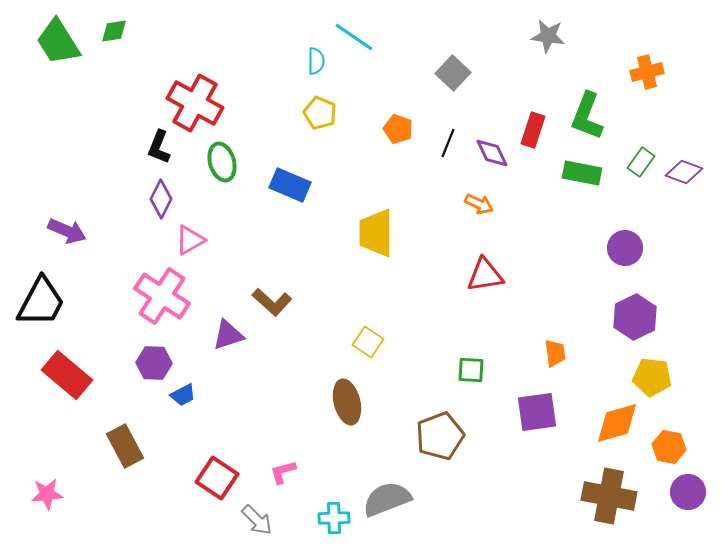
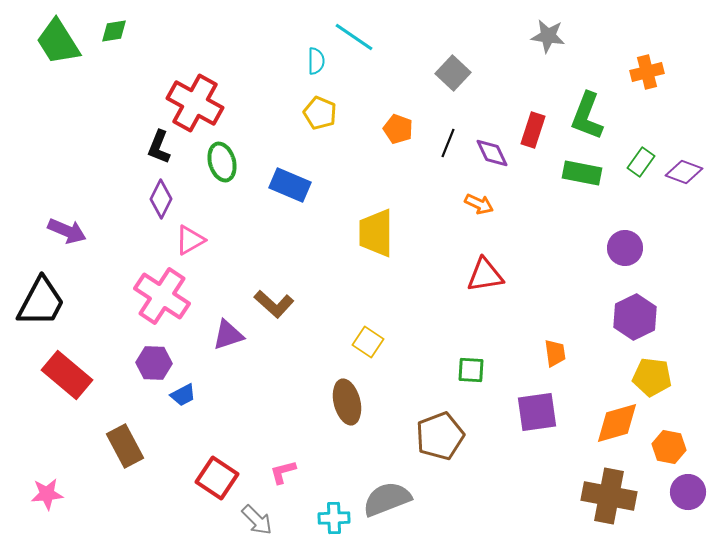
brown L-shape at (272, 302): moved 2 px right, 2 px down
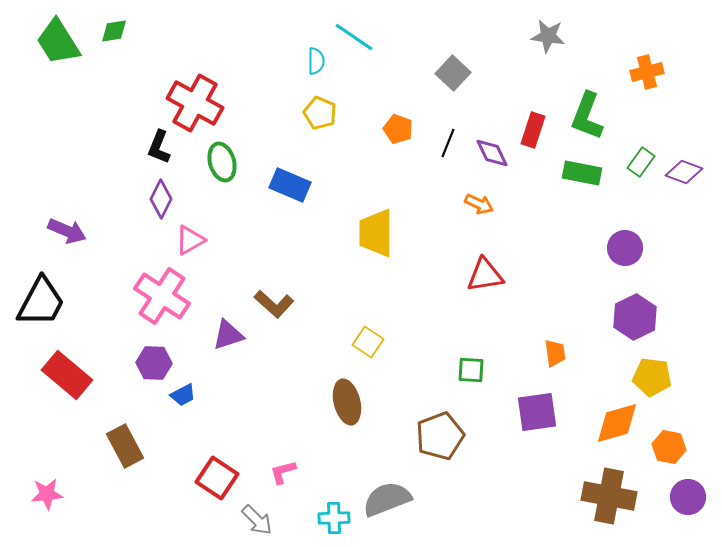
purple circle at (688, 492): moved 5 px down
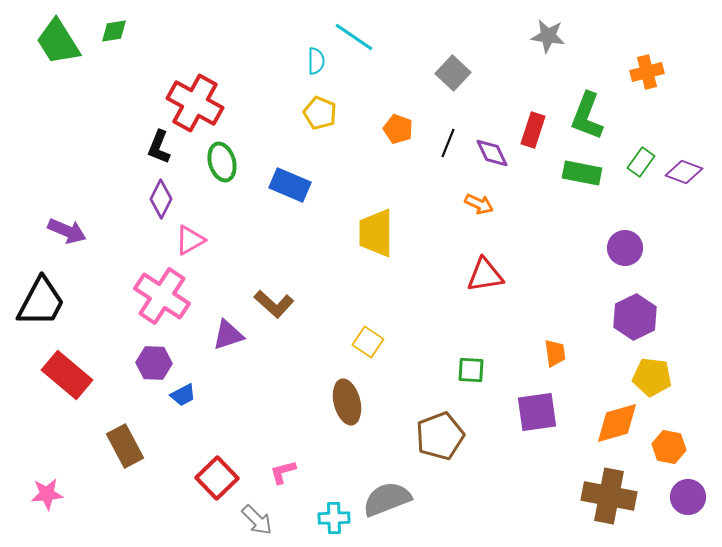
red square at (217, 478): rotated 12 degrees clockwise
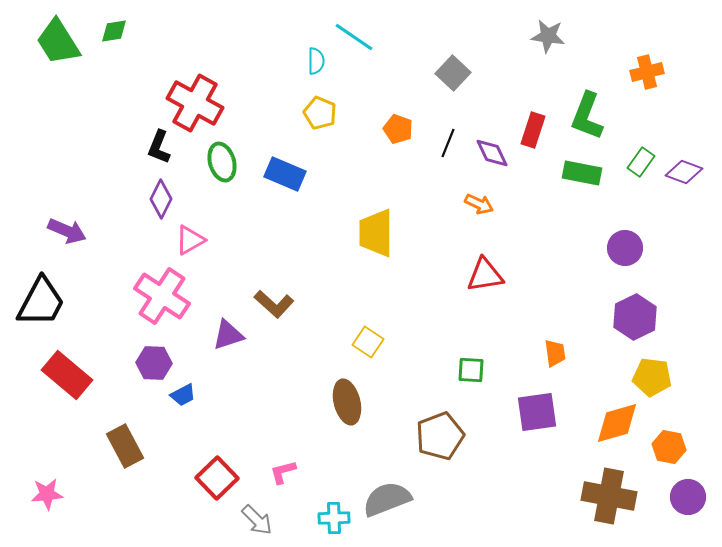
blue rectangle at (290, 185): moved 5 px left, 11 px up
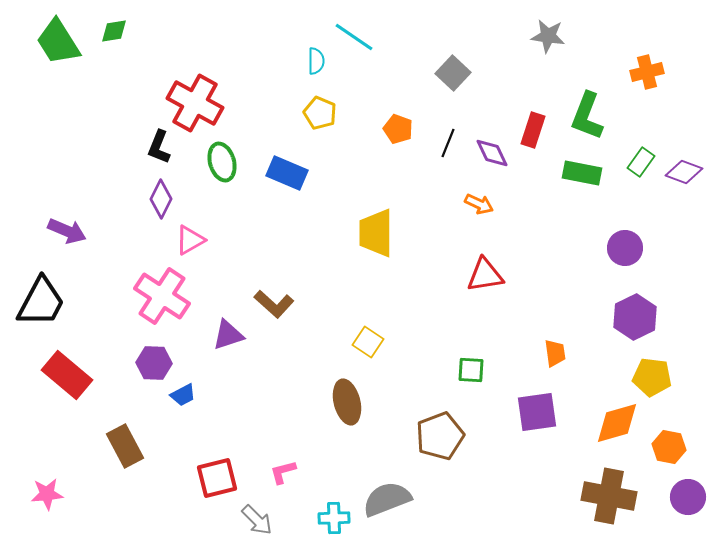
blue rectangle at (285, 174): moved 2 px right, 1 px up
red square at (217, 478): rotated 30 degrees clockwise
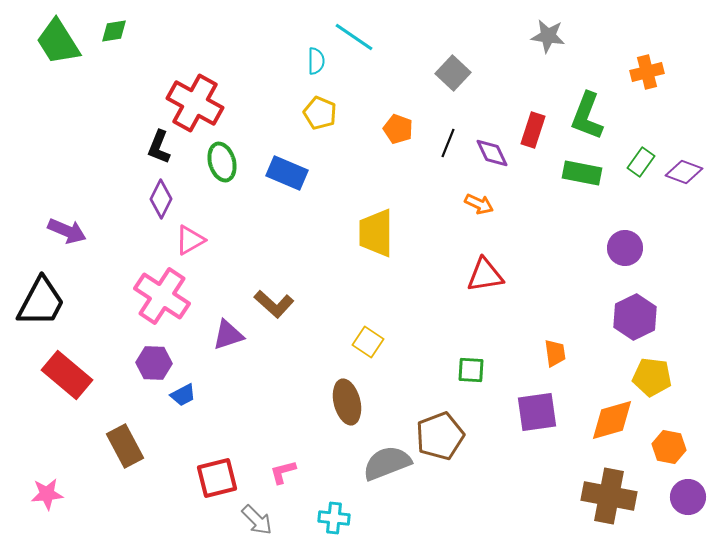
orange diamond at (617, 423): moved 5 px left, 3 px up
gray semicircle at (387, 499): moved 36 px up
cyan cross at (334, 518): rotated 8 degrees clockwise
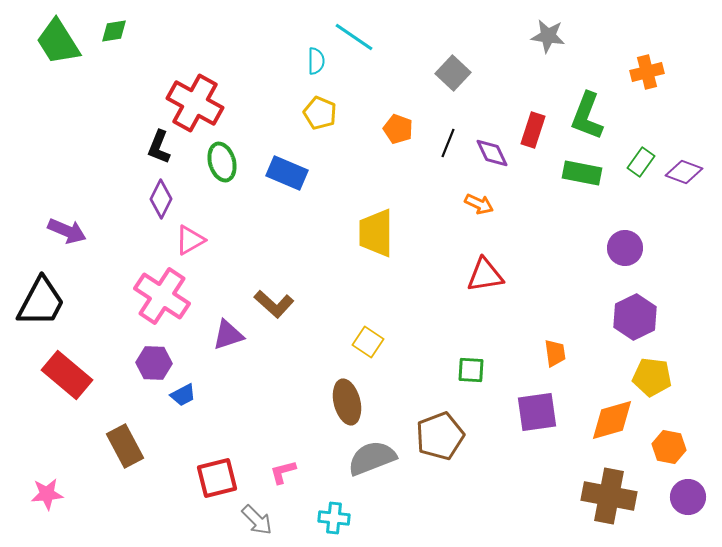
gray semicircle at (387, 463): moved 15 px left, 5 px up
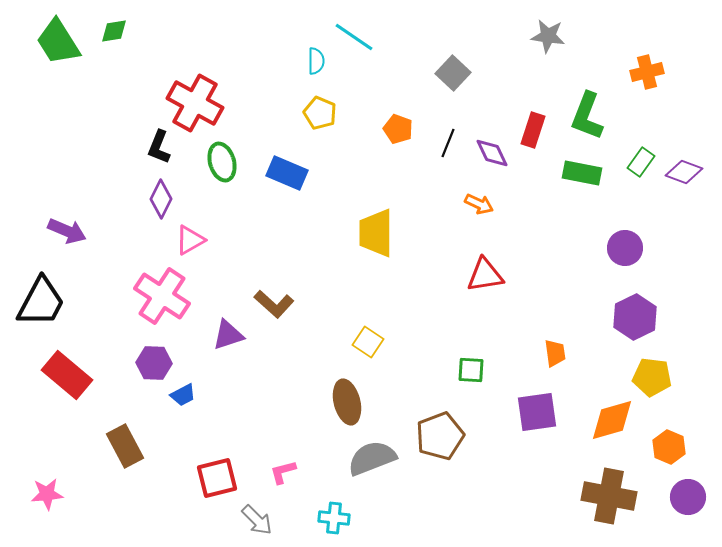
orange hexagon at (669, 447): rotated 12 degrees clockwise
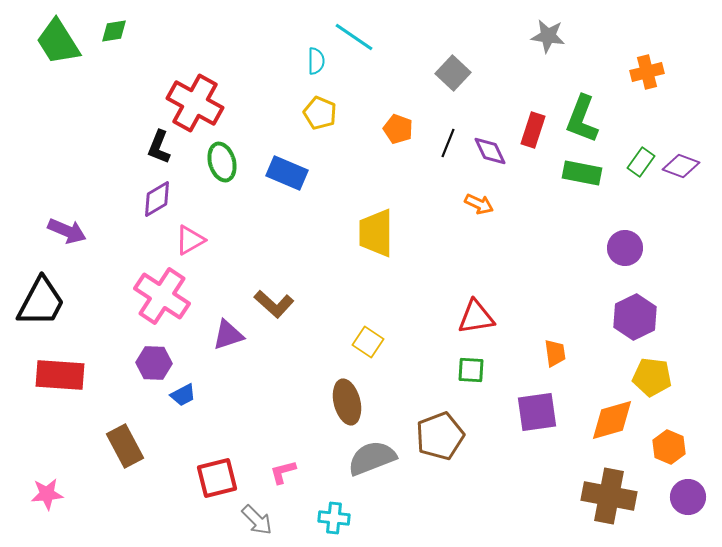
green L-shape at (587, 116): moved 5 px left, 3 px down
purple diamond at (492, 153): moved 2 px left, 2 px up
purple diamond at (684, 172): moved 3 px left, 6 px up
purple diamond at (161, 199): moved 4 px left; rotated 33 degrees clockwise
red triangle at (485, 275): moved 9 px left, 42 px down
red rectangle at (67, 375): moved 7 px left; rotated 36 degrees counterclockwise
